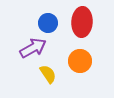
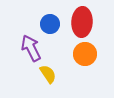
blue circle: moved 2 px right, 1 px down
purple arrow: moved 2 px left; rotated 88 degrees counterclockwise
orange circle: moved 5 px right, 7 px up
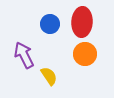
purple arrow: moved 7 px left, 7 px down
yellow semicircle: moved 1 px right, 2 px down
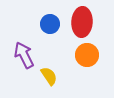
orange circle: moved 2 px right, 1 px down
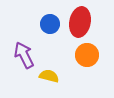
red ellipse: moved 2 px left; rotated 8 degrees clockwise
yellow semicircle: rotated 42 degrees counterclockwise
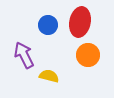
blue circle: moved 2 px left, 1 px down
orange circle: moved 1 px right
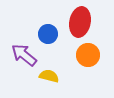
blue circle: moved 9 px down
purple arrow: rotated 24 degrees counterclockwise
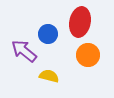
purple arrow: moved 4 px up
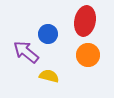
red ellipse: moved 5 px right, 1 px up
purple arrow: moved 2 px right, 1 px down
